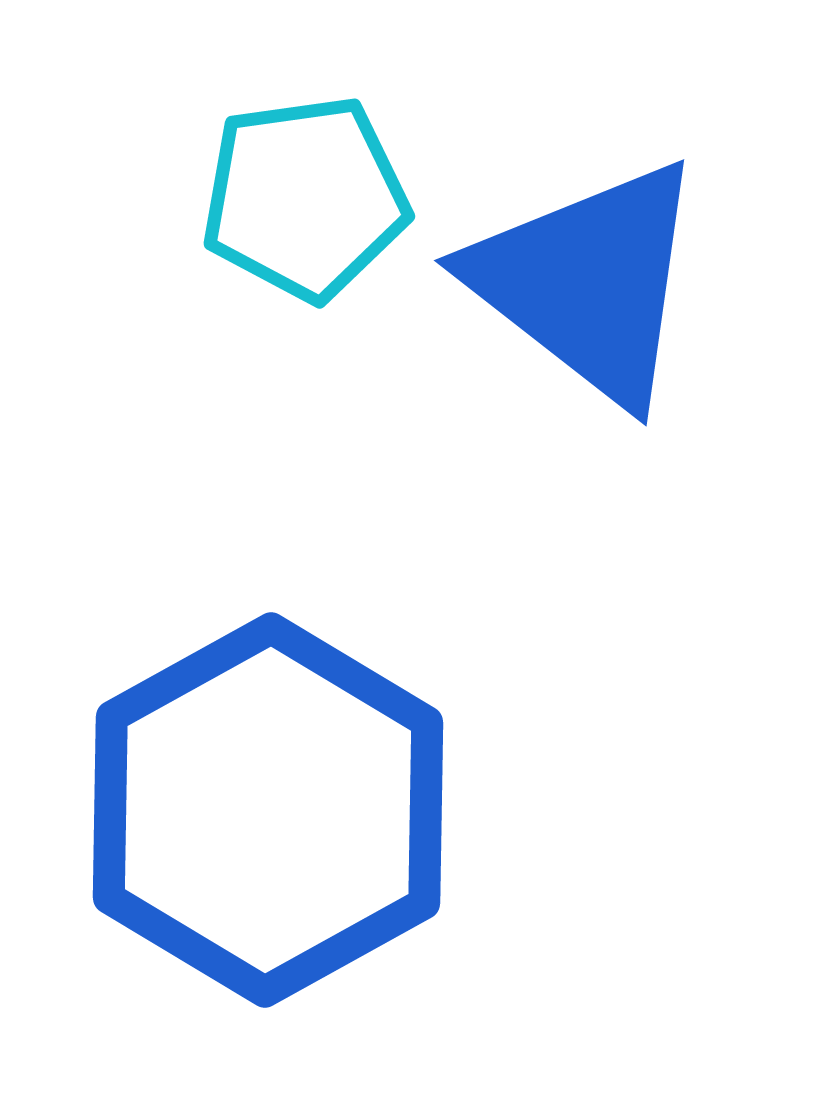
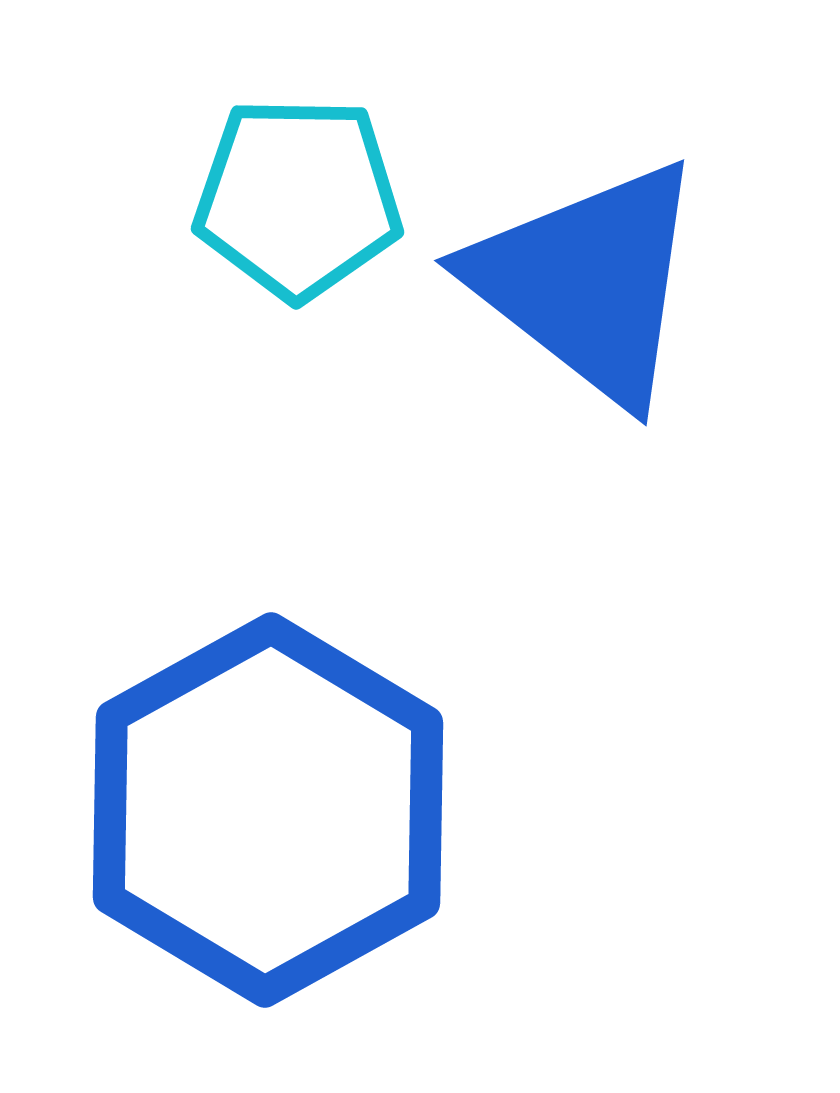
cyan pentagon: moved 7 px left; rotated 9 degrees clockwise
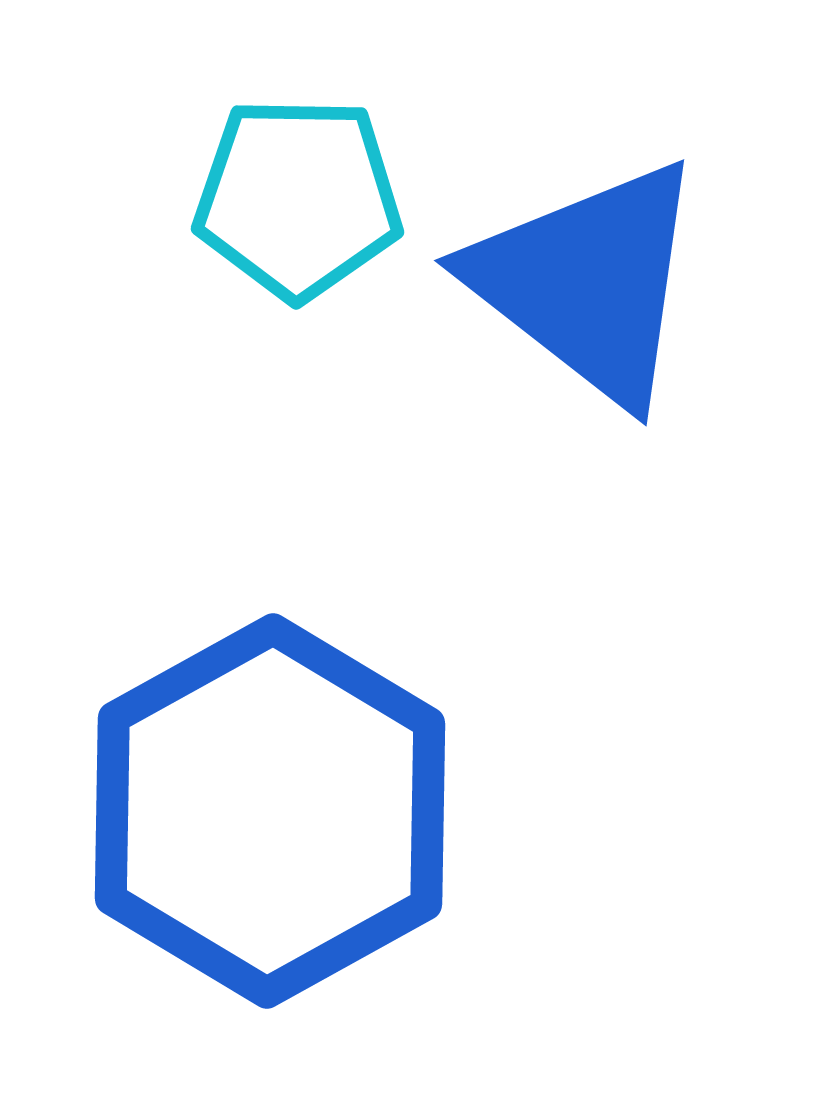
blue hexagon: moved 2 px right, 1 px down
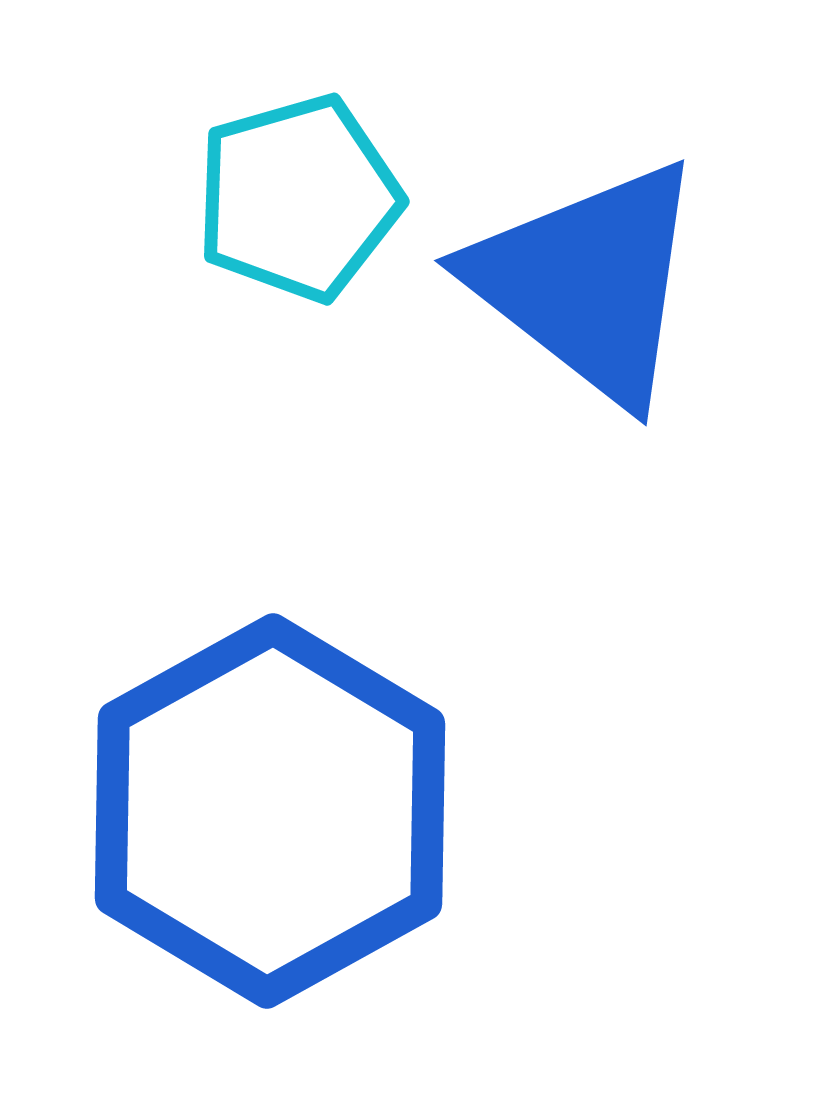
cyan pentagon: rotated 17 degrees counterclockwise
